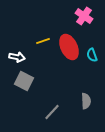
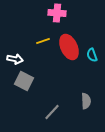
pink cross: moved 27 px left, 3 px up; rotated 30 degrees counterclockwise
white arrow: moved 2 px left, 2 px down
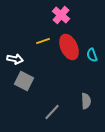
pink cross: moved 4 px right, 2 px down; rotated 36 degrees clockwise
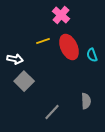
gray square: rotated 18 degrees clockwise
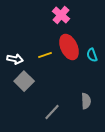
yellow line: moved 2 px right, 14 px down
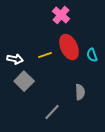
gray semicircle: moved 6 px left, 9 px up
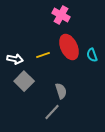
pink cross: rotated 12 degrees counterclockwise
yellow line: moved 2 px left
gray semicircle: moved 19 px left, 1 px up; rotated 14 degrees counterclockwise
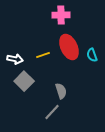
pink cross: rotated 30 degrees counterclockwise
